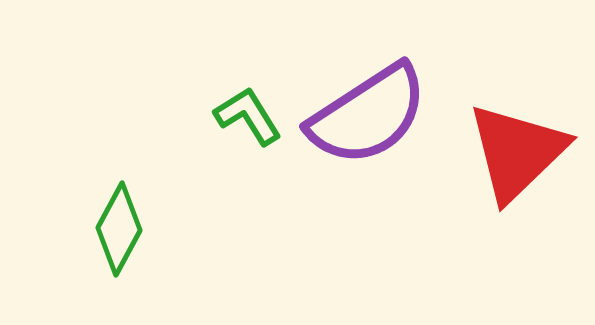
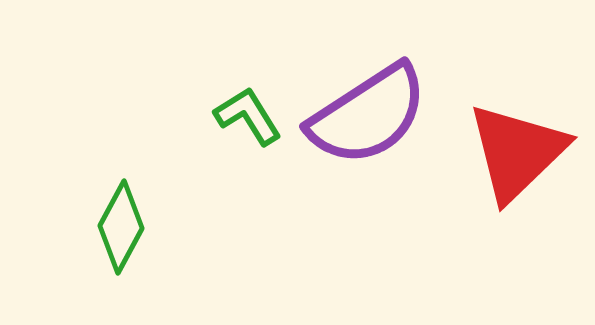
green diamond: moved 2 px right, 2 px up
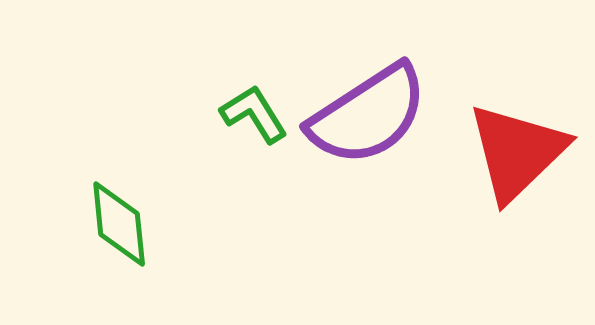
green L-shape: moved 6 px right, 2 px up
green diamond: moved 2 px left, 3 px up; rotated 34 degrees counterclockwise
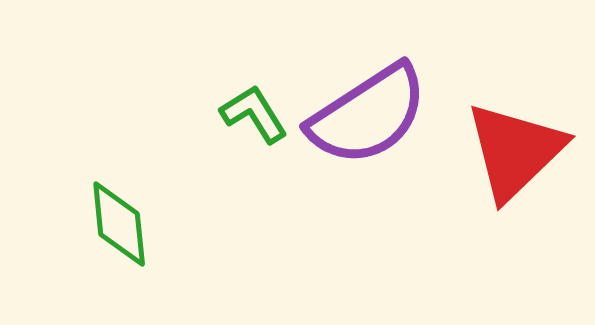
red triangle: moved 2 px left, 1 px up
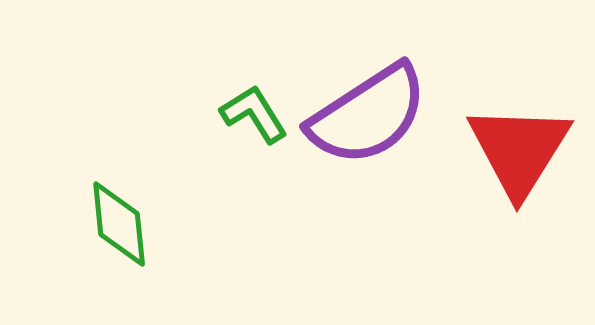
red triangle: moved 4 px right, 1 px up; rotated 14 degrees counterclockwise
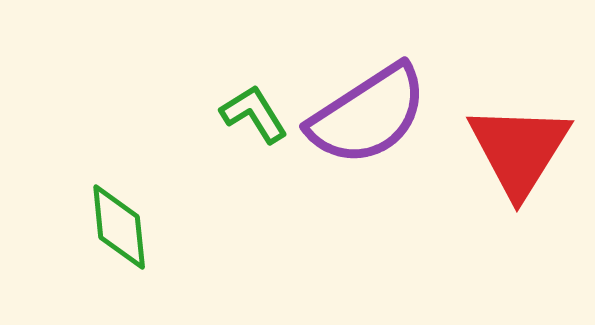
green diamond: moved 3 px down
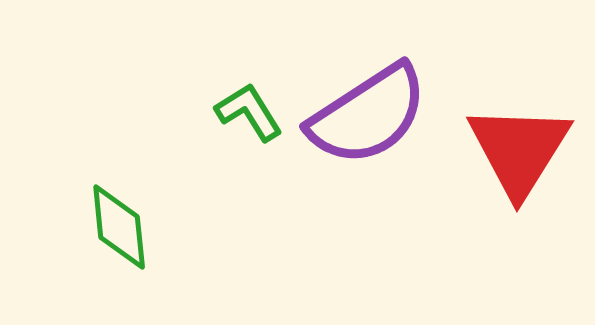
green L-shape: moved 5 px left, 2 px up
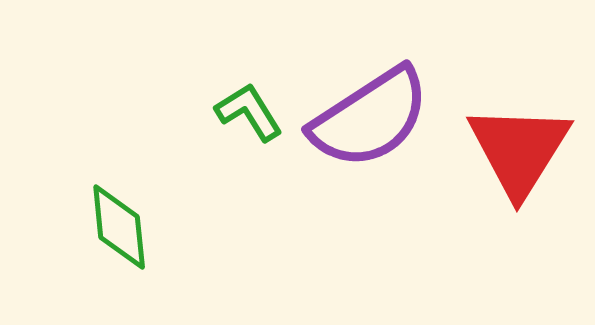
purple semicircle: moved 2 px right, 3 px down
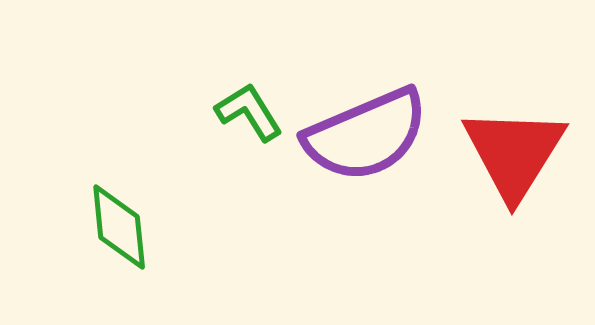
purple semicircle: moved 4 px left, 17 px down; rotated 10 degrees clockwise
red triangle: moved 5 px left, 3 px down
